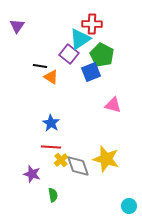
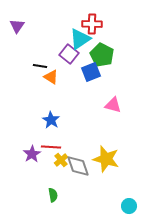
blue star: moved 3 px up
purple star: moved 20 px up; rotated 24 degrees clockwise
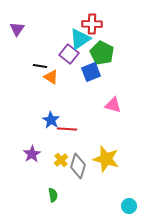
purple triangle: moved 3 px down
green pentagon: moved 2 px up
red line: moved 16 px right, 18 px up
gray diamond: rotated 35 degrees clockwise
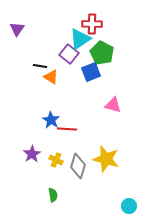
yellow cross: moved 5 px left; rotated 24 degrees counterclockwise
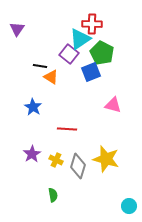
blue star: moved 18 px left, 13 px up
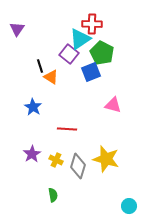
black line: rotated 64 degrees clockwise
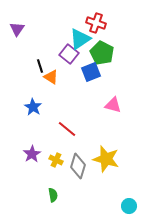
red cross: moved 4 px right, 1 px up; rotated 18 degrees clockwise
red line: rotated 36 degrees clockwise
